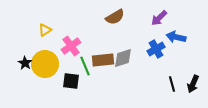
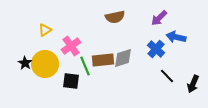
brown semicircle: rotated 18 degrees clockwise
blue cross: rotated 18 degrees counterclockwise
black line: moved 5 px left, 8 px up; rotated 28 degrees counterclockwise
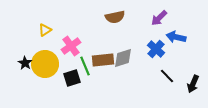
black square: moved 1 px right, 3 px up; rotated 24 degrees counterclockwise
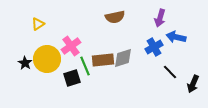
purple arrow: moved 1 px right; rotated 30 degrees counterclockwise
yellow triangle: moved 7 px left, 6 px up
blue cross: moved 2 px left, 2 px up; rotated 18 degrees clockwise
yellow circle: moved 2 px right, 5 px up
black line: moved 3 px right, 4 px up
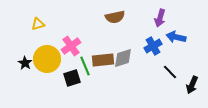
yellow triangle: rotated 16 degrees clockwise
blue cross: moved 1 px left, 1 px up
black arrow: moved 1 px left, 1 px down
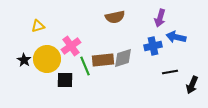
yellow triangle: moved 2 px down
blue cross: rotated 18 degrees clockwise
black star: moved 1 px left, 3 px up
black line: rotated 56 degrees counterclockwise
black square: moved 7 px left, 2 px down; rotated 18 degrees clockwise
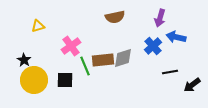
blue cross: rotated 30 degrees counterclockwise
yellow circle: moved 13 px left, 21 px down
black arrow: rotated 30 degrees clockwise
